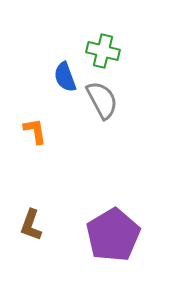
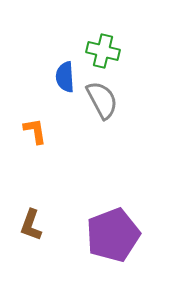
blue semicircle: rotated 16 degrees clockwise
purple pentagon: rotated 10 degrees clockwise
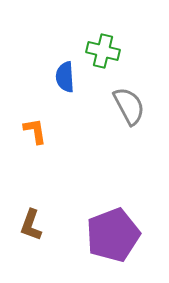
gray semicircle: moved 27 px right, 6 px down
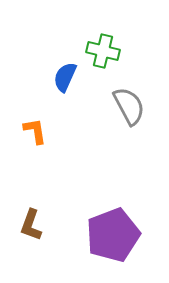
blue semicircle: rotated 28 degrees clockwise
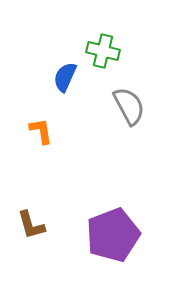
orange L-shape: moved 6 px right
brown L-shape: rotated 36 degrees counterclockwise
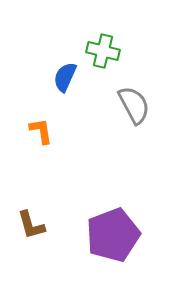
gray semicircle: moved 5 px right, 1 px up
